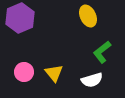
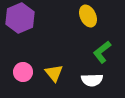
pink circle: moved 1 px left
white semicircle: rotated 15 degrees clockwise
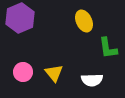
yellow ellipse: moved 4 px left, 5 px down
green L-shape: moved 6 px right, 4 px up; rotated 60 degrees counterclockwise
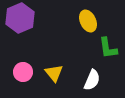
yellow ellipse: moved 4 px right
white semicircle: rotated 65 degrees counterclockwise
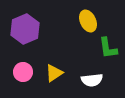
purple hexagon: moved 5 px right, 11 px down
yellow triangle: rotated 36 degrees clockwise
white semicircle: rotated 60 degrees clockwise
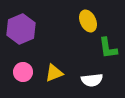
purple hexagon: moved 4 px left
yellow triangle: rotated 12 degrees clockwise
